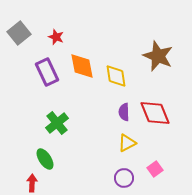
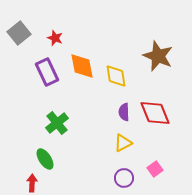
red star: moved 1 px left, 1 px down
yellow triangle: moved 4 px left
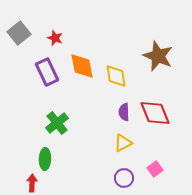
green ellipse: rotated 35 degrees clockwise
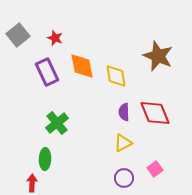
gray square: moved 1 px left, 2 px down
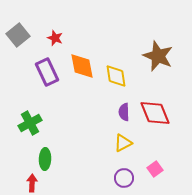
green cross: moved 27 px left; rotated 10 degrees clockwise
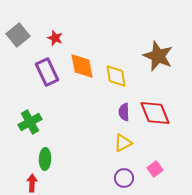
green cross: moved 1 px up
